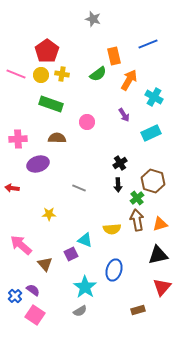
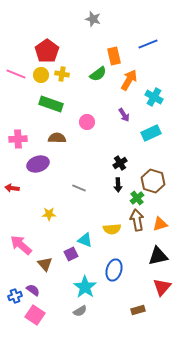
black triangle: moved 1 px down
blue cross: rotated 24 degrees clockwise
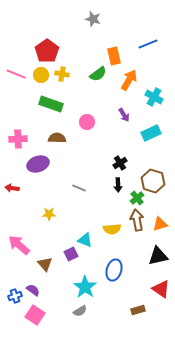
pink arrow: moved 2 px left
red triangle: moved 1 px left, 2 px down; rotated 36 degrees counterclockwise
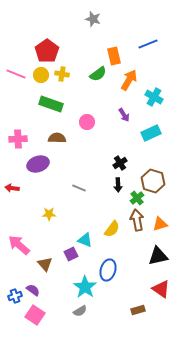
yellow semicircle: rotated 48 degrees counterclockwise
blue ellipse: moved 6 px left
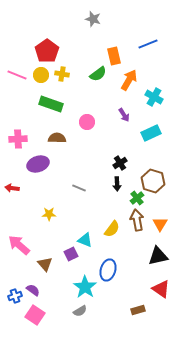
pink line: moved 1 px right, 1 px down
black arrow: moved 1 px left, 1 px up
orange triangle: rotated 42 degrees counterclockwise
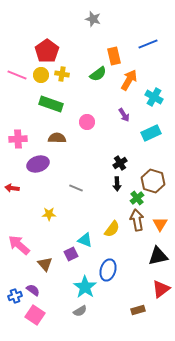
gray line: moved 3 px left
red triangle: rotated 48 degrees clockwise
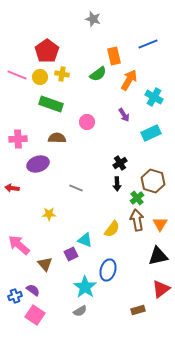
yellow circle: moved 1 px left, 2 px down
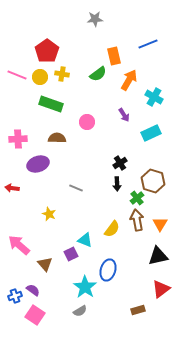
gray star: moved 2 px right; rotated 21 degrees counterclockwise
yellow star: rotated 24 degrees clockwise
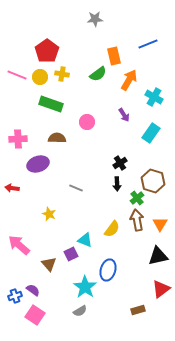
cyan rectangle: rotated 30 degrees counterclockwise
brown triangle: moved 4 px right
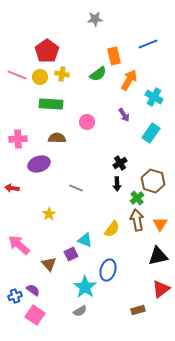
green rectangle: rotated 15 degrees counterclockwise
purple ellipse: moved 1 px right
yellow star: rotated 16 degrees clockwise
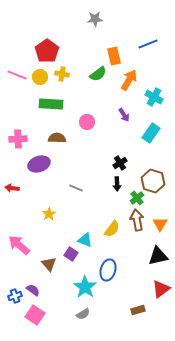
purple square: rotated 32 degrees counterclockwise
gray semicircle: moved 3 px right, 3 px down
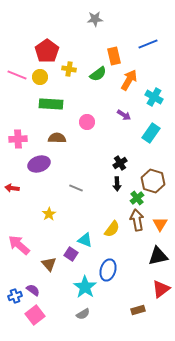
yellow cross: moved 7 px right, 5 px up
purple arrow: rotated 24 degrees counterclockwise
pink square: rotated 18 degrees clockwise
